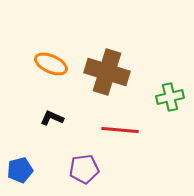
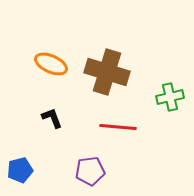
black L-shape: rotated 45 degrees clockwise
red line: moved 2 px left, 3 px up
purple pentagon: moved 6 px right, 2 px down
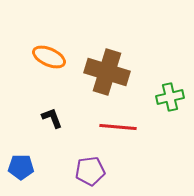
orange ellipse: moved 2 px left, 7 px up
blue pentagon: moved 1 px right, 3 px up; rotated 15 degrees clockwise
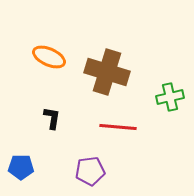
black L-shape: rotated 30 degrees clockwise
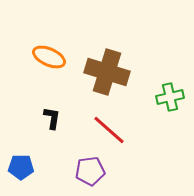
red line: moved 9 px left, 3 px down; rotated 36 degrees clockwise
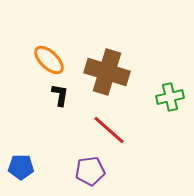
orange ellipse: moved 3 px down; rotated 20 degrees clockwise
black L-shape: moved 8 px right, 23 px up
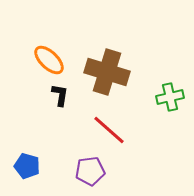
blue pentagon: moved 6 px right, 1 px up; rotated 15 degrees clockwise
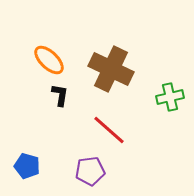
brown cross: moved 4 px right, 3 px up; rotated 9 degrees clockwise
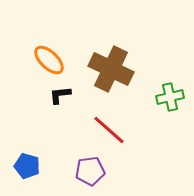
black L-shape: rotated 105 degrees counterclockwise
